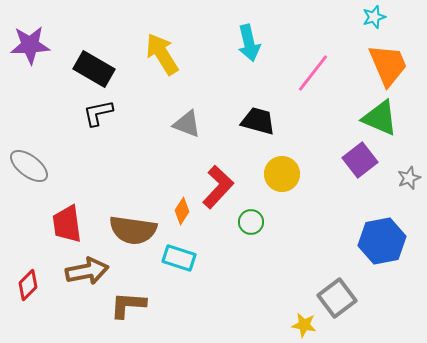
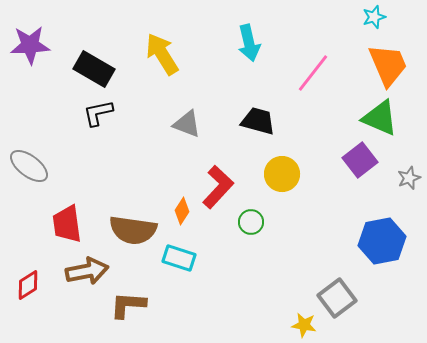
red diamond: rotated 12 degrees clockwise
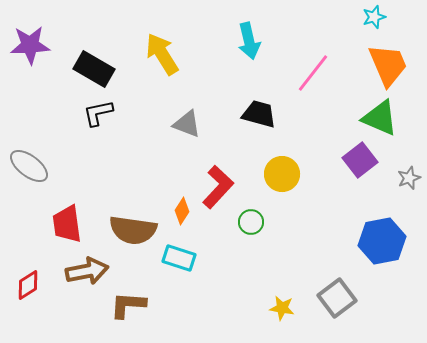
cyan arrow: moved 2 px up
black trapezoid: moved 1 px right, 7 px up
yellow star: moved 22 px left, 17 px up
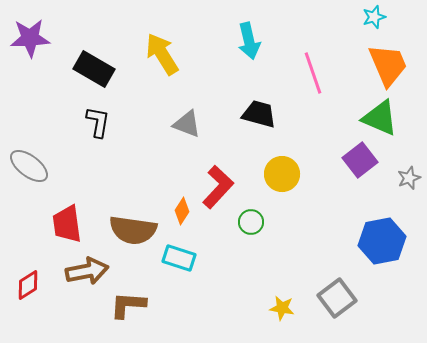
purple star: moved 7 px up
pink line: rotated 57 degrees counterclockwise
black L-shape: moved 9 px down; rotated 112 degrees clockwise
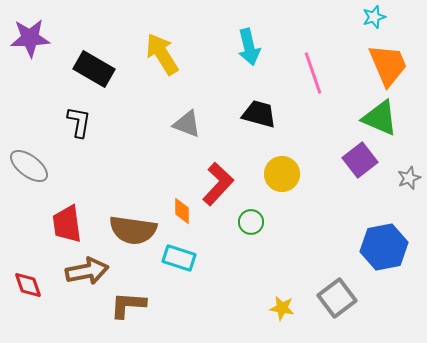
cyan arrow: moved 6 px down
black L-shape: moved 19 px left
red L-shape: moved 3 px up
orange diamond: rotated 32 degrees counterclockwise
blue hexagon: moved 2 px right, 6 px down
red diamond: rotated 76 degrees counterclockwise
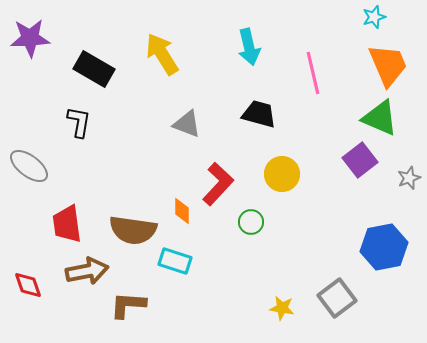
pink line: rotated 6 degrees clockwise
cyan rectangle: moved 4 px left, 3 px down
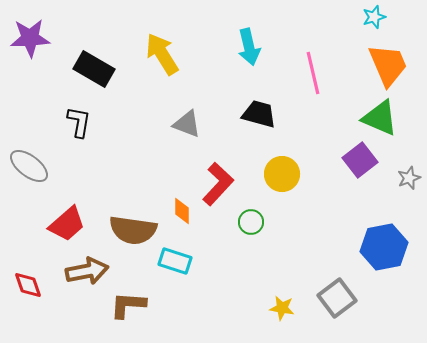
red trapezoid: rotated 123 degrees counterclockwise
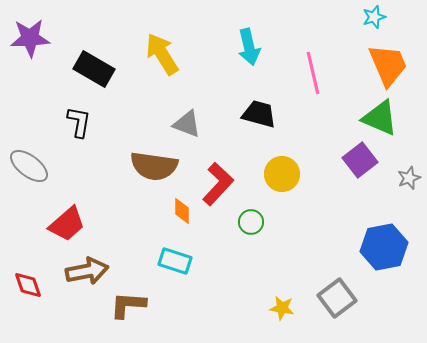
brown semicircle: moved 21 px right, 64 px up
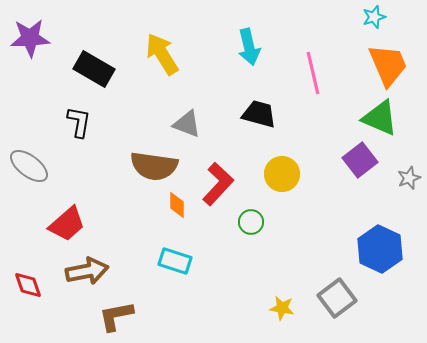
orange diamond: moved 5 px left, 6 px up
blue hexagon: moved 4 px left, 2 px down; rotated 24 degrees counterclockwise
brown L-shape: moved 12 px left, 11 px down; rotated 15 degrees counterclockwise
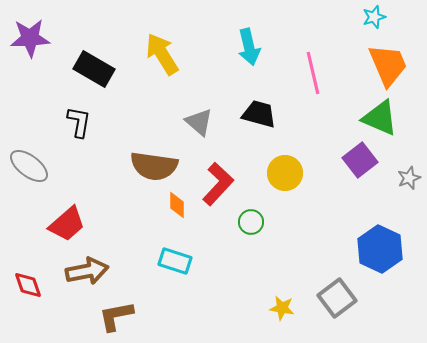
gray triangle: moved 12 px right, 2 px up; rotated 20 degrees clockwise
yellow circle: moved 3 px right, 1 px up
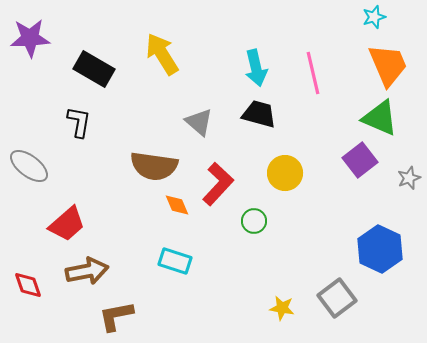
cyan arrow: moved 7 px right, 21 px down
orange diamond: rotated 24 degrees counterclockwise
green circle: moved 3 px right, 1 px up
